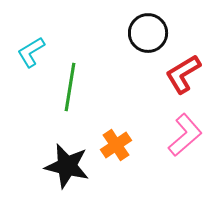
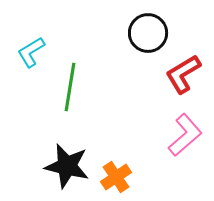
orange cross: moved 32 px down
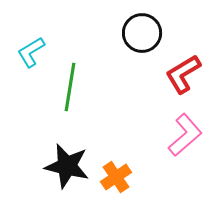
black circle: moved 6 px left
